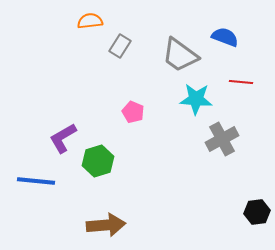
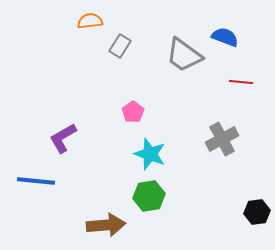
gray trapezoid: moved 4 px right
cyan star: moved 46 px left, 55 px down; rotated 16 degrees clockwise
pink pentagon: rotated 15 degrees clockwise
green hexagon: moved 51 px right, 35 px down; rotated 8 degrees clockwise
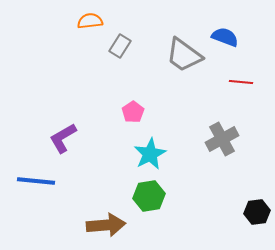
cyan star: rotated 24 degrees clockwise
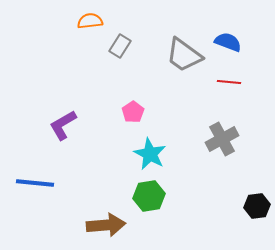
blue semicircle: moved 3 px right, 5 px down
red line: moved 12 px left
purple L-shape: moved 13 px up
cyan star: rotated 16 degrees counterclockwise
blue line: moved 1 px left, 2 px down
black hexagon: moved 6 px up
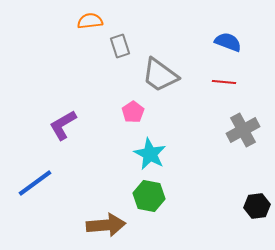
gray rectangle: rotated 50 degrees counterclockwise
gray trapezoid: moved 24 px left, 20 px down
red line: moved 5 px left
gray cross: moved 21 px right, 9 px up
blue line: rotated 42 degrees counterclockwise
green hexagon: rotated 20 degrees clockwise
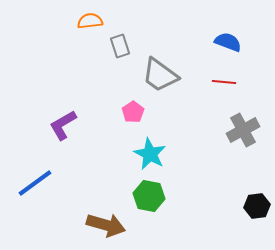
brown arrow: rotated 21 degrees clockwise
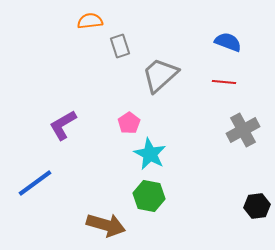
gray trapezoid: rotated 102 degrees clockwise
pink pentagon: moved 4 px left, 11 px down
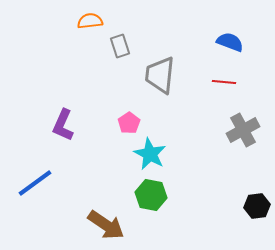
blue semicircle: moved 2 px right
gray trapezoid: rotated 42 degrees counterclockwise
purple L-shape: rotated 36 degrees counterclockwise
green hexagon: moved 2 px right, 1 px up
brown arrow: rotated 18 degrees clockwise
